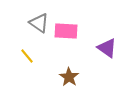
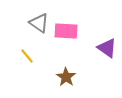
brown star: moved 3 px left
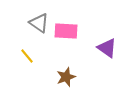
brown star: rotated 18 degrees clockwise
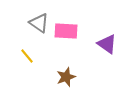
purple triangle: moved 4 px up
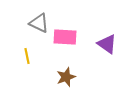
gray triangle: rotated 10 degrees counterclockwise
pink rectangle: moved 1 px left, 6 px down
yellow line: rotated 28 degrees clockwise
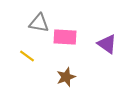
gray triangle: rotated 15 degrees counterclockwise
yellow line: rotated 42 degrees counterclockwise
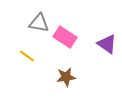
pink rectangle: rotated 30 degrees clockwise
brown star: rotated 12 degrees clockwise
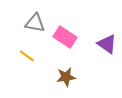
gray triangle: moved 4 px left
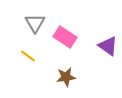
gray triangle: rotated 50 degrees clockwise
purple triangle: moved 1 px right, 2 px down
yellow line: moved 1 px right
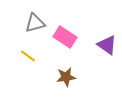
gray triangle: rotated 45 degrees clockwise
purple triangle: moved 1 px left, 1 px up
